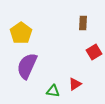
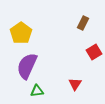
brown rectangle: rotated 24 degrees clockwise
red triangle: rotated 24 degrees counterclockwise
green triangle: moved 16 px left; rotated 16 degrees counterclockwise
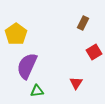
yellow pentagon: moved 5 px left, 1 px down
red triangle: moved 1 px right, 1 px up
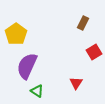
green triangle: rotated 40 degrees clockwise
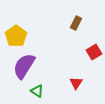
brown rectangle: moved 7 px left
yellow pentagon: moved 2 px down
purple semicircle: moved 3 px left; rotated 8 degrees clockwise
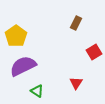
purple semicircle: moved 1 px left; rotated 32 degrees clockwise
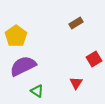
brown rectangle: rotated 32 degrees clockwise
red square: moved 7 px down
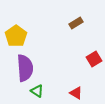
purple semicircle: moved 2 px right, 2 px down; rotated 112 degrees clockwise
red triangle: moved 10 px down; rotated 32 degrees counterclockwise
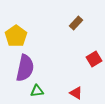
brown rectangle: rotated 16 degrees counterclockwise
purple semicircle: rotated 16 degrees clockwise
green triangle: rotated 40 degrees counterclockwise
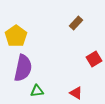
purple semicircle: moved 2 px left
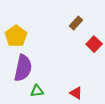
red square: moved 15 px up; rotated 14 degrees counterclockwise
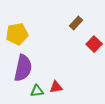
yellow pentagon: moved 1 px right, 2 px up; rotated 25 degrees clockwise
red triangle: moved 20 px left, 6 px up; rotated 40 degrees counterclockwise
